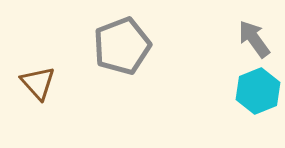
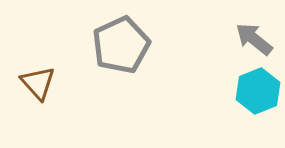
gray arrow: rotated 15 degrees counterclockwise
gray pentagon: moved 1 px left, 1 px up; rotated 4 degrees counterclockwise
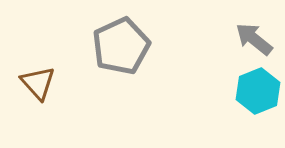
gray pentagon: moved 1 px down
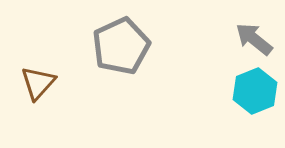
brown triangle: rotated 24 degrees clockwise
cyan hexagon: moved 3 px left
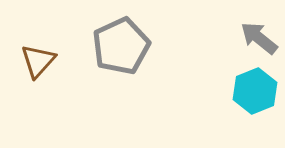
gray arrow: moved 5 px right, 1 px up
brown triangle: moved 22 px up
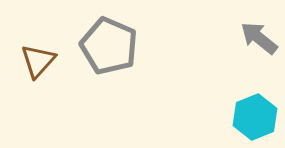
gray pentagon: moved 12 px left; rotated 24 degrees counterclockwise
cyan hexagon: moved 26 px down
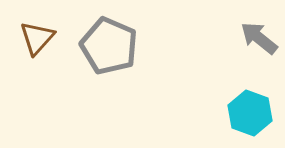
brown triangle: moved 1 px left, 23 px up
cyan hexagon: moved 5 px left, 4 px up; rotated 18 degrees counterclockwise
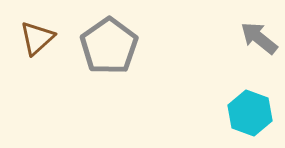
brown triangle: rotated 6 degrees clockwise
gray pentagon: rotated 14 degrees clockwise
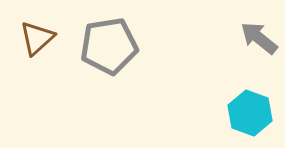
gray pentagon: rotated 26 degrees clockwise
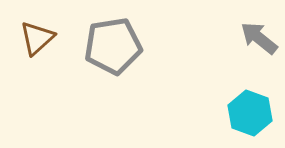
gray pentagon: moved 4 px right
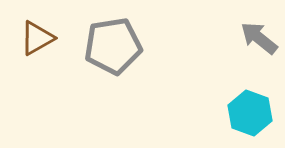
brown triangle: rotated 12 degrees clockwise
